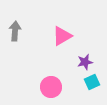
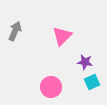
gray arrow: rotated 18 degrees clockwise
pink triangle: rotated 15 degrees counterclockwise
purple star: rotated 21 degrees clockwise
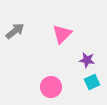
gray arrow: rotated 30 degrees clockwise
pink triangle: moved 2 px up
purple star: moved 2 px right, 2 px up
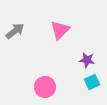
pink triangle: moved 2 px left, 4 px up
pink circle: moved 6 px left
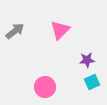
purple star: rotated 14 degrees counterclockwise
